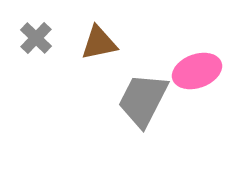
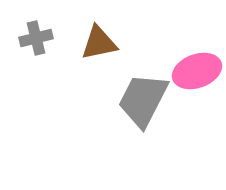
gray cross: rotated 32 degrees clockwise
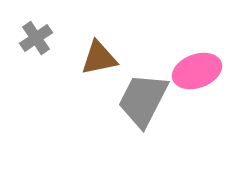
gray cross: rotated 20 degrees counterclockwise
brown triangle: moved 15 px down
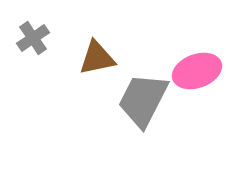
gray cross: moved 3 px left
brown triangle: moved 2 px left
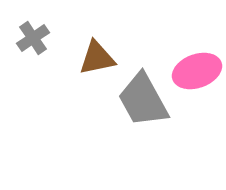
gray trapezoid: rotated 56 degrees counterclockwise
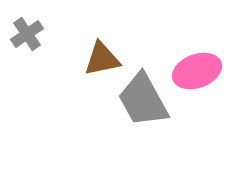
gray cross: moved 6 px left, 4 px up
brown triangle: moved 5 px right, 1 px down
